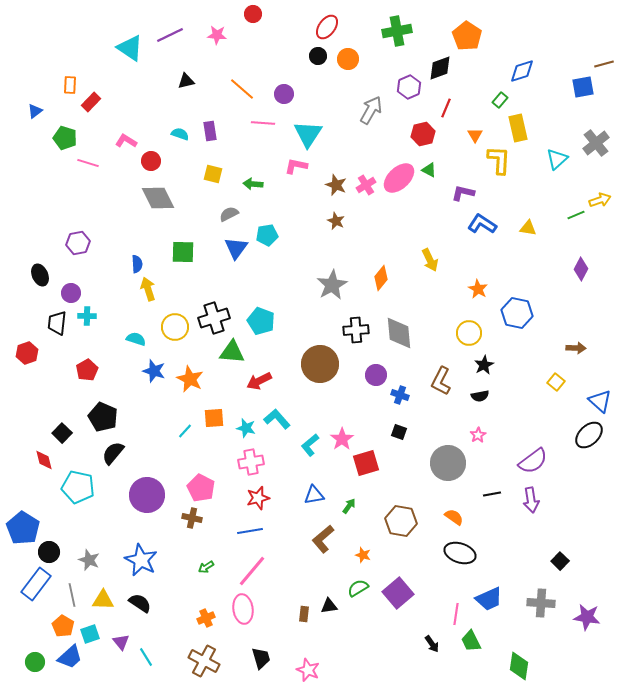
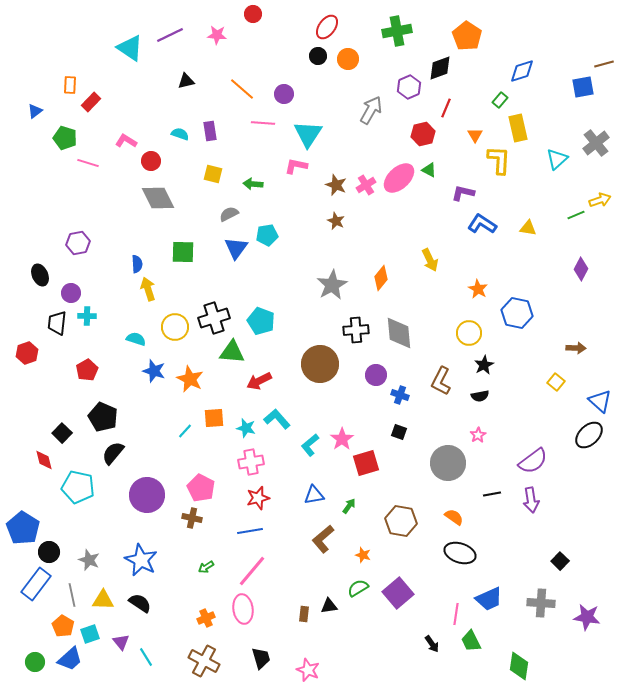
blue trapezoid at (70, 657): moved 2 px down
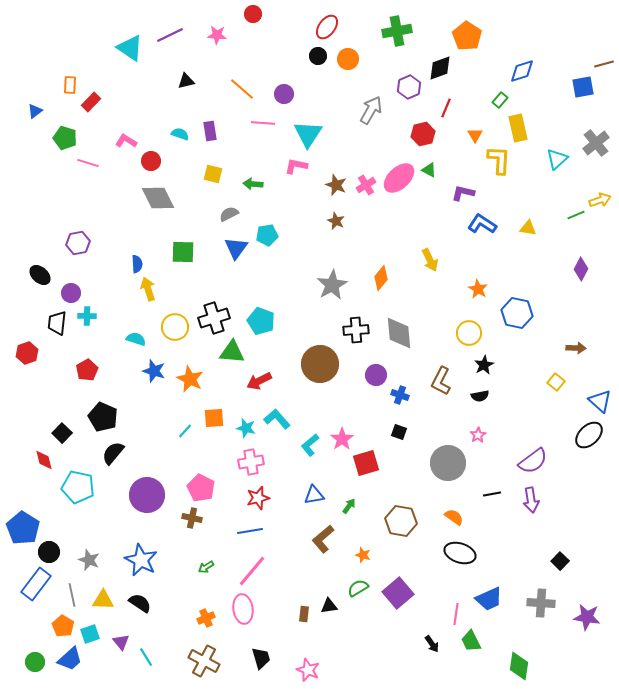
black ellipse at (40, 275): rotated 25 degrees counterclockwise
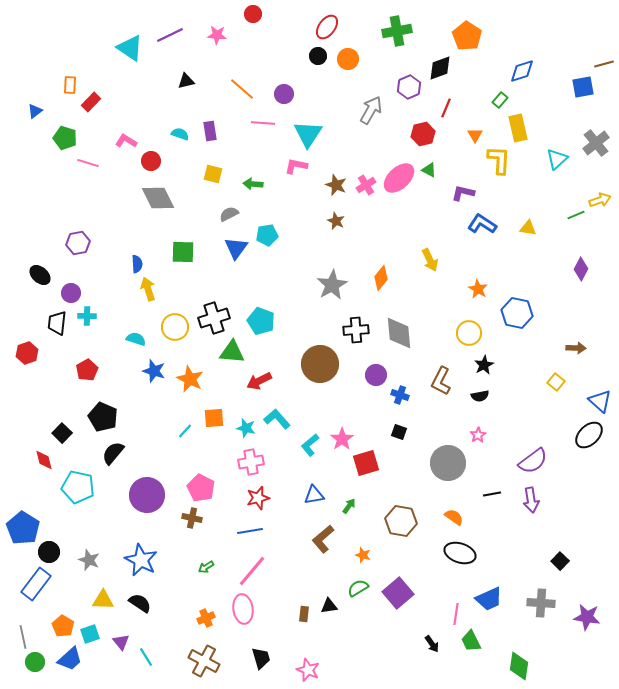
gray line at (72, 595): moved 49 px left, 42 px down
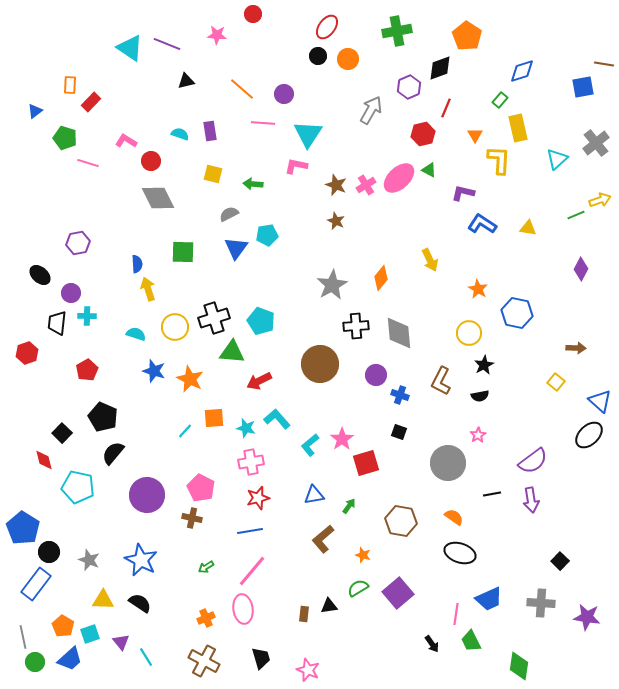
purple line at (170, 35): moved 3 px left, 9 px down; rotated 48 degrees clockwise
brown line at (604, 64): rotated 24 degrees clockwise
black cross at (356, 330): moved 4 px up
cyan semicircle at (136, 339): moved 5 px up
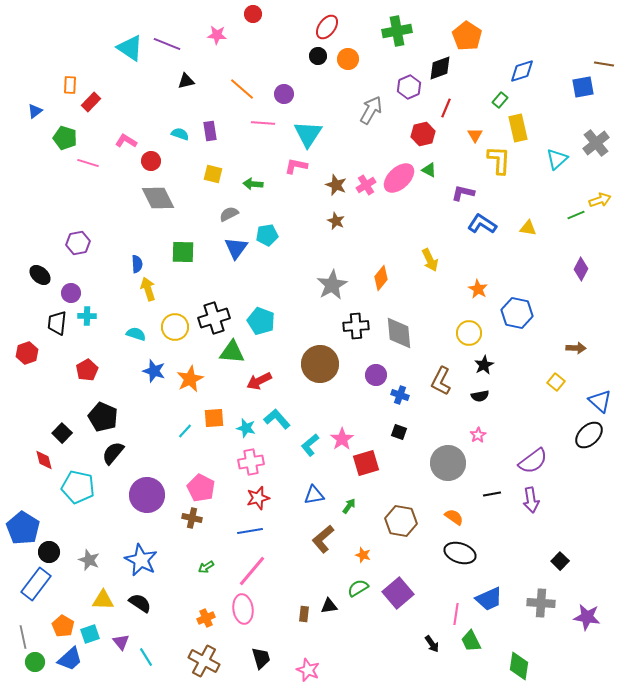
orange star at (190, 379): rotated 20 degrees clockwise
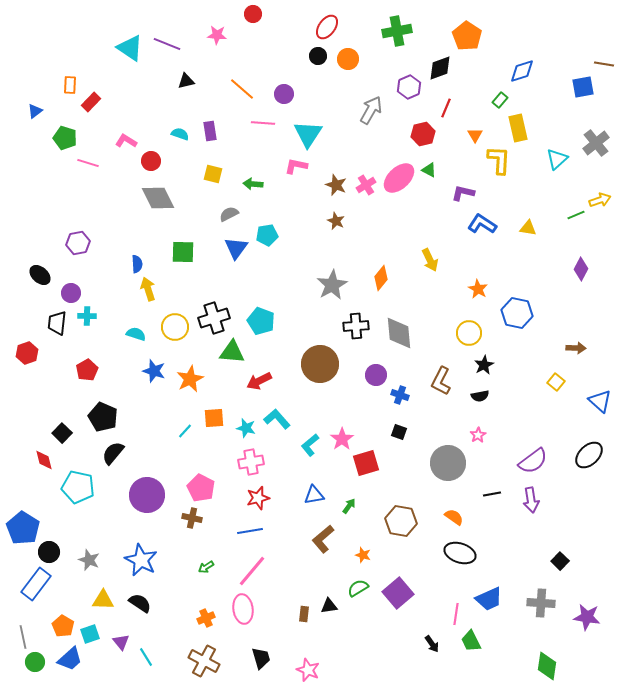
black ellipse at (589, 435): moved 20 px down
green diamond at (519, 666): moved 28 px right
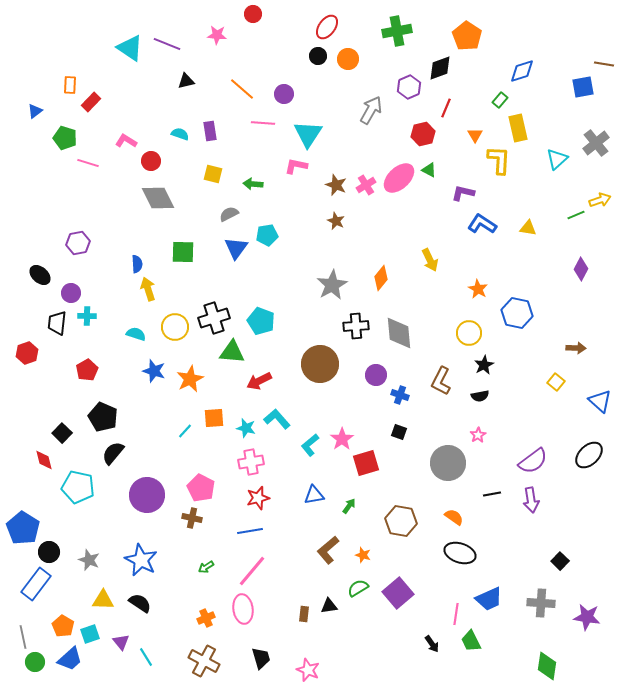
brown L-shape at (323, 539): moved 5 px right, 11 px down
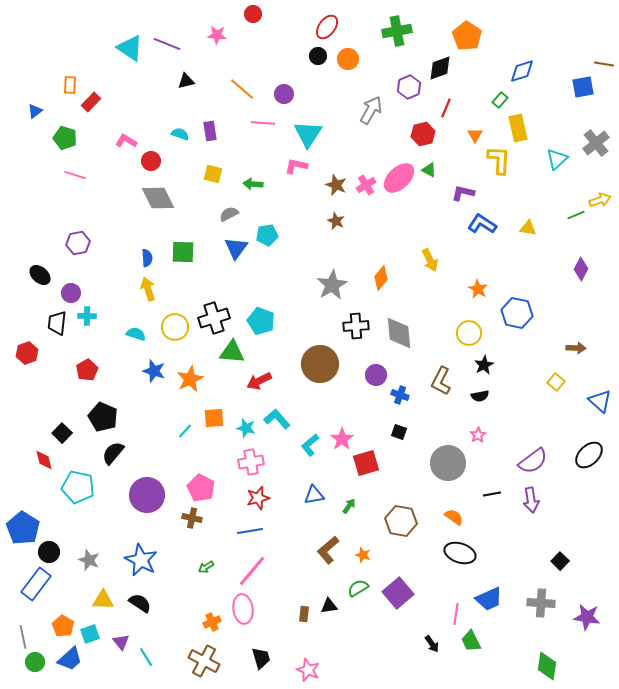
pink line at (88, 163): moved 13 px left, 12 px down
blue semicircle at (137, 264): moved 10 px right, 6 px up
orange cross at (206, 618): moved 6 px right, 4 px down
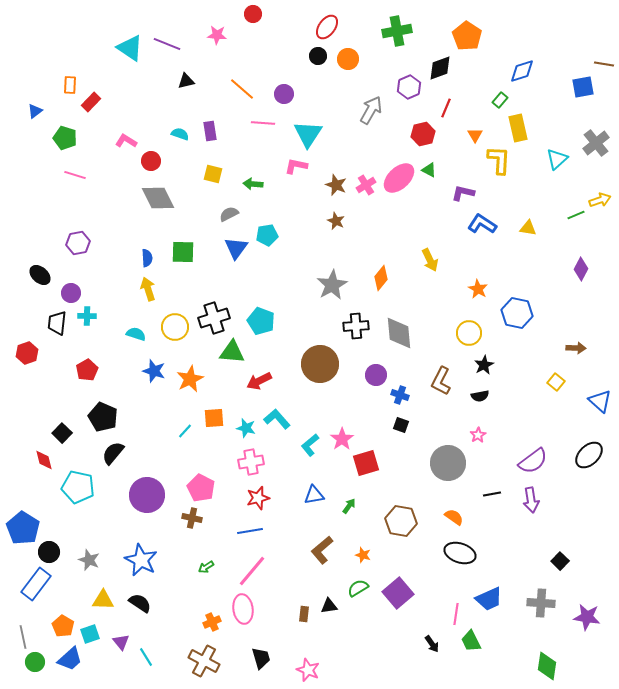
black square at (399, 432): moved 2 px right, 7 px up
brown L-shape at (328, 550): moved 6 px left
